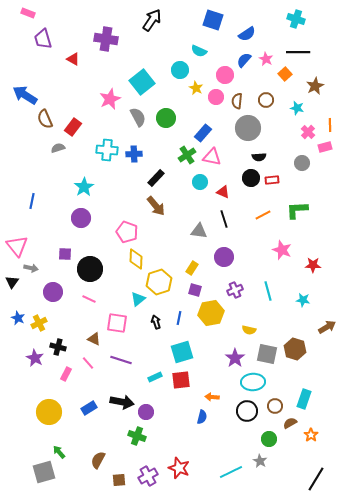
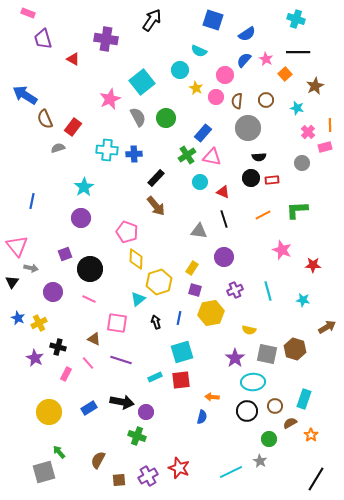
purple square at (65, 254): rotated 24 degrees counterclockwise
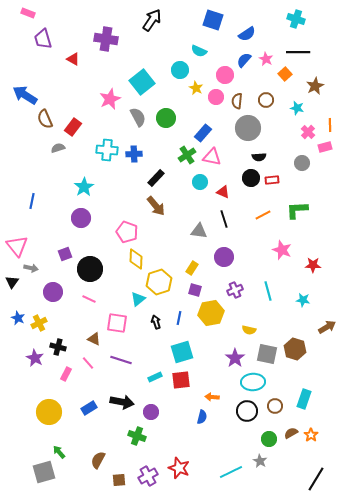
purple circle at (146, 412): moved 5 px right
brown semicircle at (290, 423): moved 1 px right, 10 px down
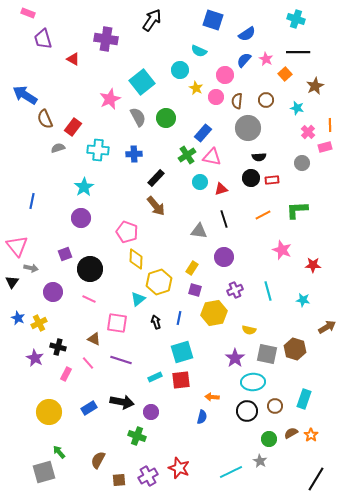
cyan cross at (107, 150): moved 9 px left
red triangle at (223, 192): moved 2 px left, 3 px up; rotated 40 degrees counterclockwise
yellow hexagon at (211, 313): moved 3 px right
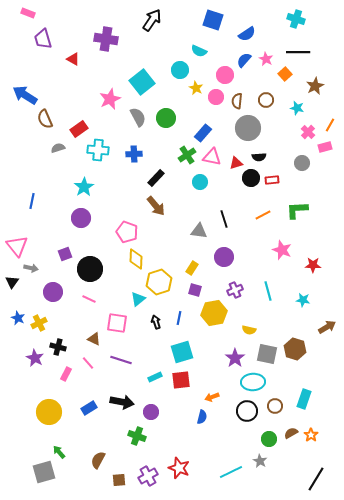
orange line at (330, 125): rotated 32 degrees clockwise
red rectangle at (73, 127): moved 6 px right, 2 px down; rotated 18 degrees clockwise
red triangle at (221, 189): moved 15 px right, 26 px up
orange arrow at (212, 397): rotated 24 degrees counterclockwise
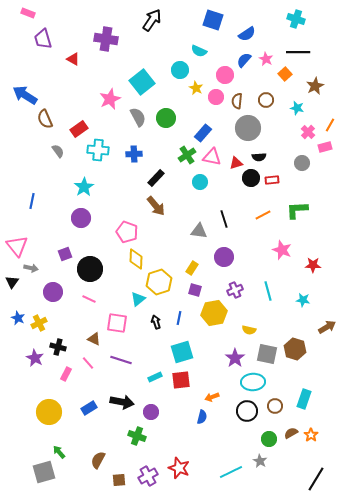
gray semicircle at (58, 148): moved 3 px down; rotated 72 degrees clockwise
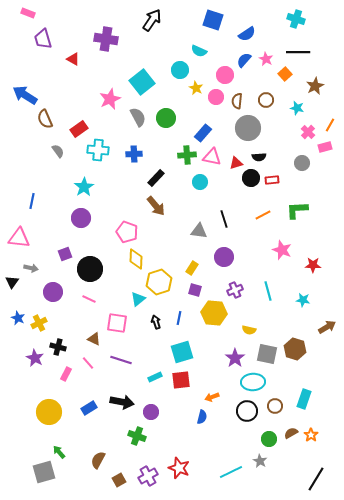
green cross at (187, 155): rotated 30 degrees clockwise
pink triangle at (17, 246): moved 2 px right, 8 px up; rotated 45 degrees counterclockwise
yellow hexagon at (214, 313): rotated 15 degrees clockwise
brown square at (119, 480): rotated 24 degrees counterclockwise
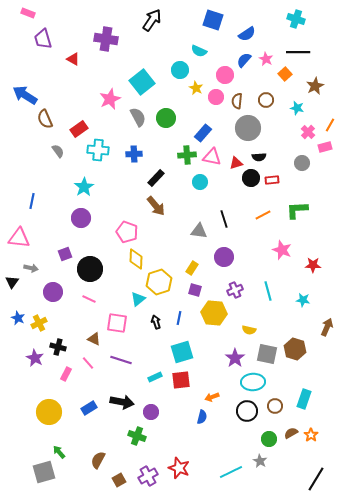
brown arrow at (327, 327): rotated 36 degrees counterclockwise
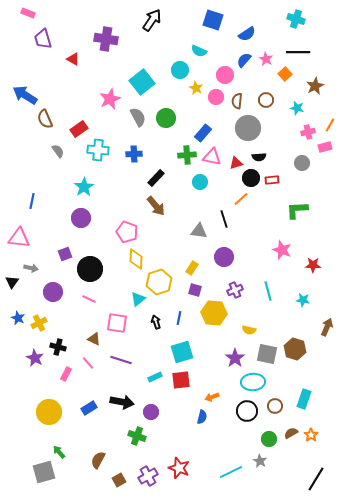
pink cross at (308, 132): rotated 32 degrees clockwise
orange line at (263, 215): moved 22 px left, 16 px up; rotated 14 degrees counterclockwise
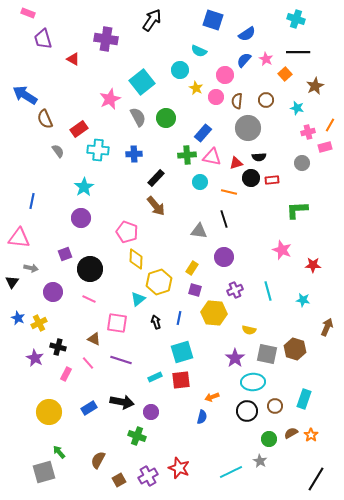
orange line at (241, 199): moved 12 px left, 7 px up; rotated 56 degrees clockwise
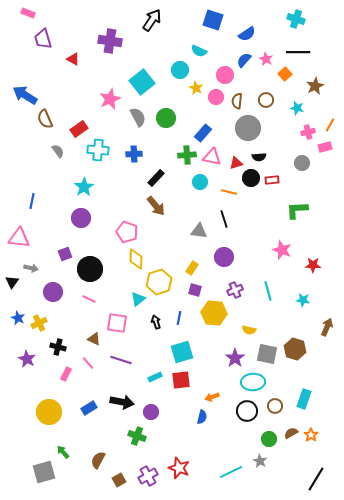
purple cross at (106, 39): moved 4 px right, 2 px down
purple star at (35, 358): moved 8 px left, 1 px down
green arrow at (59, 452): moved 4 px right
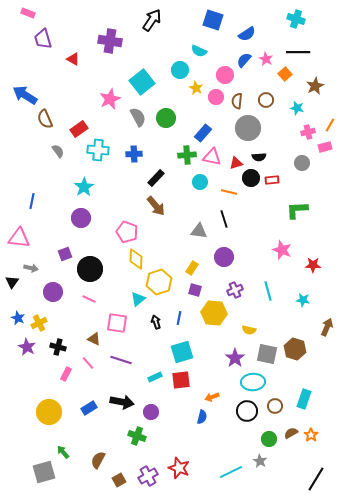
purple star at (27, 359): moved 12 px up
